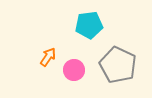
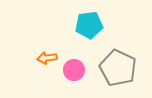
orange arrow: moved 1 px left, 1 px down; rotated 132 degrees counterclockwise
gray pentagon: moved 3 px down
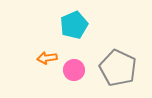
cyan pentagon: moved 15 px left; rotated 16 degrees counterclockwise
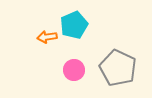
orange arrow: moved 21 px up
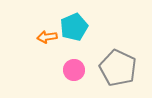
cyan pentagon: moved 2 px down
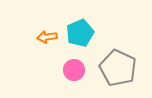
cyan pentagon: moved 6 px right, 6 px down
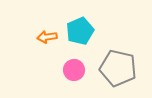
cyan pentagon: moved 2 px up
gray pentagon: rotated 12 degrees counterclockwise
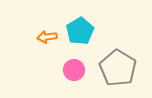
cyan pentagon: rotated 8 degrees counterclockwise
gray pentagon: rotated 18 degrees clockwise
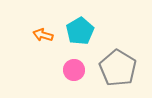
orange arrow: moved 4 px left, 2 px up; rotated 24 degrees clockwise
